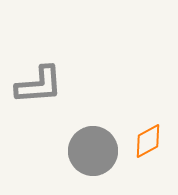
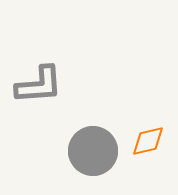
orange diamond: rotated 15 degrees clockwise
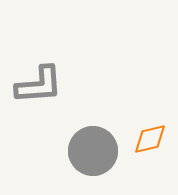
orange diamond: moved 2 px right, 2 px up
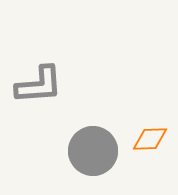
orange diamond: rotated 12 degrees clockwise
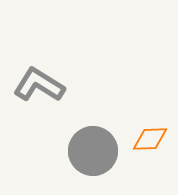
gray L-shape: rotated 144 degrees counterclockwise
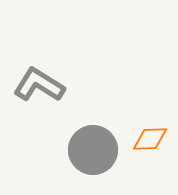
gray circle: moved 1 px up
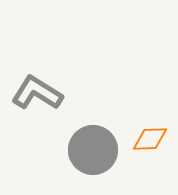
gray L-shape: moved 2 px left, 8 px down
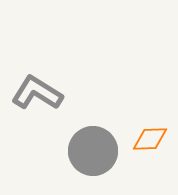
gray circle: moved 1 px down
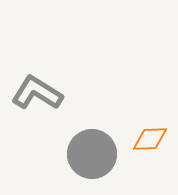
gray circle: moved 1 px left, 3 px down
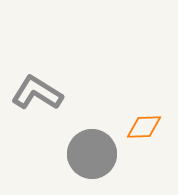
orange diamond: moved 6 px left, 12 px up
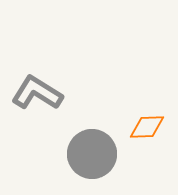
orange diamond: moved 3 px right
